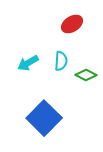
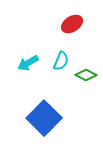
cyan semicircle: rotated 18 degrees clockwise
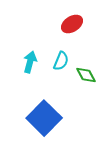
cyan arrow: moved 2 px right, 1 px up; rotated 135 degrees clockwise
green diamond: rotated 35 degrees clockwise
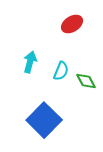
cyan semicircle: moved 10 px down
green diamond: moved 6 px down
blue square: moved 2 px down
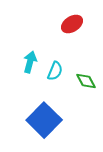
cyan semicircle: moved 6 px left
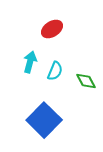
red ellipse: moved 20 px left, 5 px down
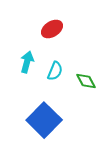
cyan arrow: moved 3 px left
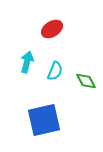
blue square: rotated 32 degrees clockwise
